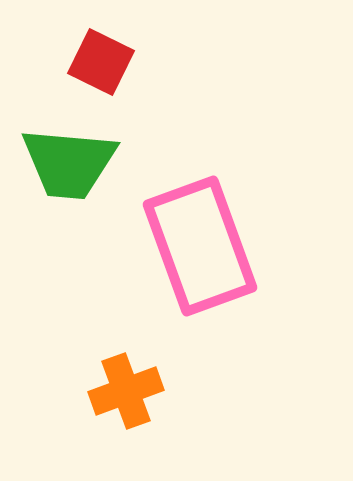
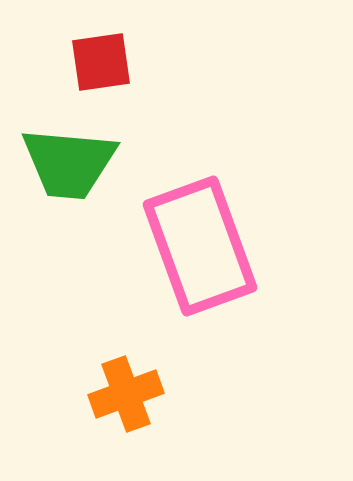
red square: rotated 34 degrees counterclockwise
orange cross: moved 3 px down
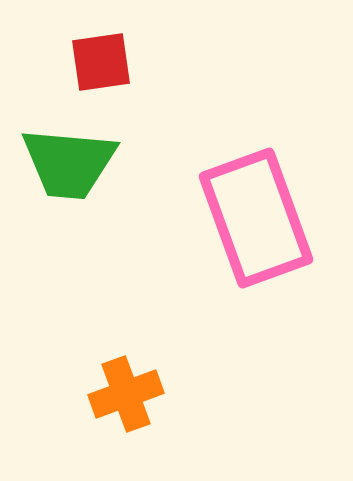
pink rectangle: moved 56 px right, 28 px up
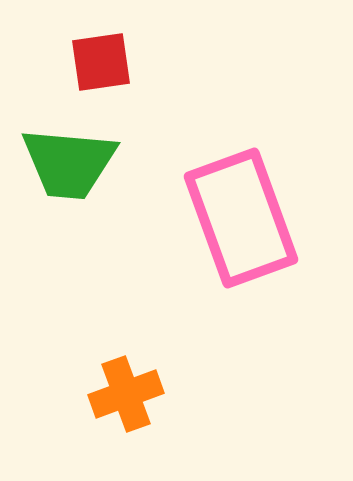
pink rectangle: moved 15 px left
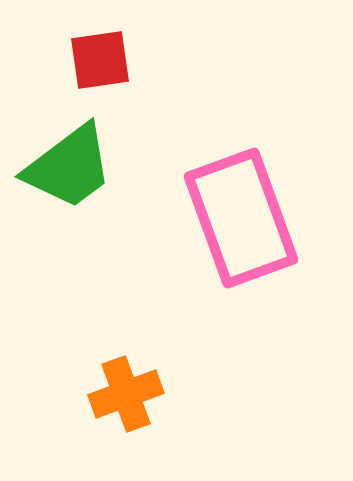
red square: moved 1 px left, 2 px up
green trapezoid: moved 4 px down; rotated 42 degrees counterclockwise
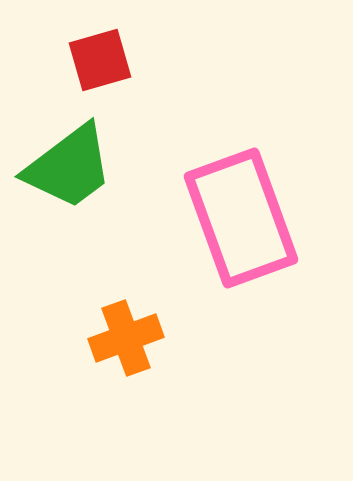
red square: rotated 8 degrees counterclockwise
orange cross: moved 56 px up
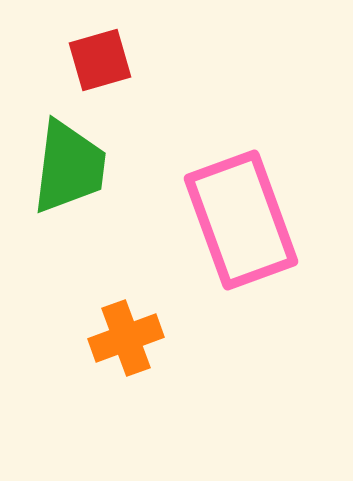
green trapezoid: rotated 46 degrees counterclockwise
pink rectangle: moved 2 px down
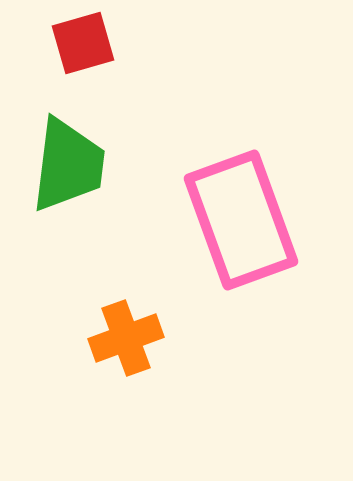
red square: moved 17 px left, 17 px up
green trapezoid: moved 1 px left, 2 px up
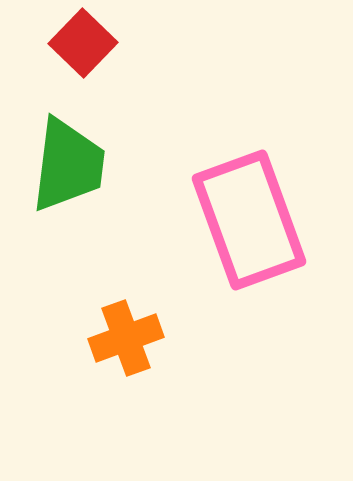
red square: rotated 30 degrees counterclockwise
pink rectangle: moved 8 px right
